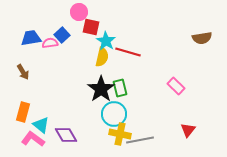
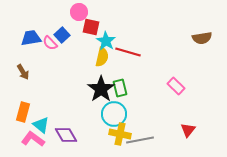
pink semicircle: rotated 126 degrees counterclockwise
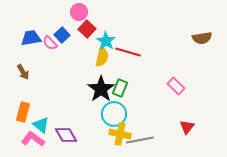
red square: moved 4 px left, 2 px down; rotated 30 degrees clockwise
green rectangle: rotated 36 degrees clockwise
red triangle: moved 1 px left, 3 px up
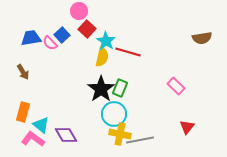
pink circle: moved 1 px up
